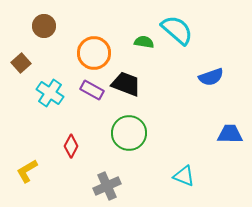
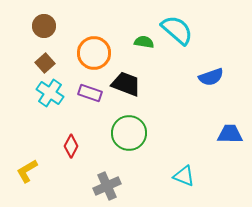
brown square: moved 24 px right
purple rectangle: moved 2 px left, 3 px down; rotated 10 degrees counterclockwise
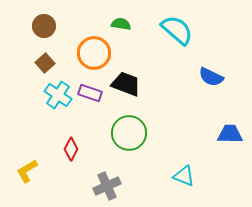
green semicircle: moved 23 px left, 18 px up
blue semicircle: rotated 45 degrees clockwise
cyan cross: moved 8 px right, 2 px down
red diamond: moved 3 px down
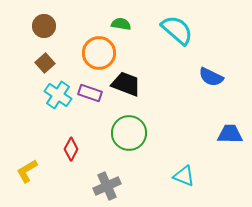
orange circle: moved 5 px right
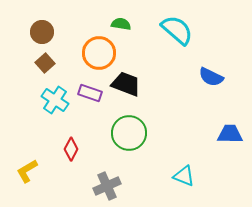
brown circle: moved 2 px left, 6 px down
cyan cross: moved 3 px left, 5 px down
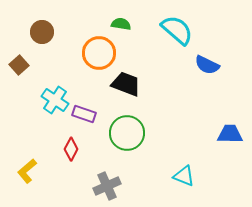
brown square: moved 26 px left, 2 px down
blue semicircle: moved 4 px left, 12 px up
purple rectangle: moved 6 px left, 21 px down
green circle: moved 2 px left
yellow L-shape: rotated 10 degrees counterclockwise
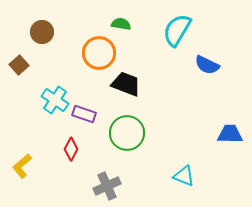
cyan semicircle: rotated 100 degrees counterclockwise
yellow L-shape: moved 5 px left, 5 px up
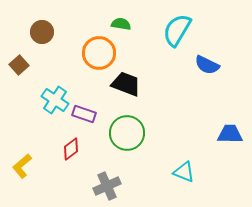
red diamond: rotated 25 degrees clockwise
cyan triangle: moved 4 px up
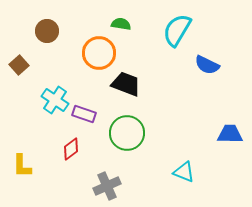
brown circle: moved 5 px right, 1 px up
yellow L-shape: rotated 50 degrees counterclockwise
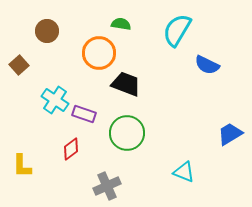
blue trapezoid: rotated 32 degrees counterclockwise
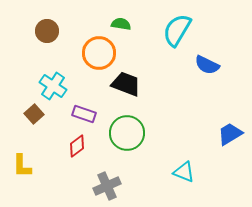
brown square: moved 15 px right, 49 px down
cyan cross: moved 2 px left, 14 px up
red diamond: moved 6 px right, 3 px up
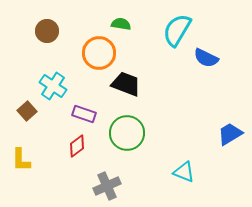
blue semicircle: moved 1 px left, 7 px up
brown square: moved 7 px left, 3 px up
yellow L-shape: moved 1 px left, 6 px up
